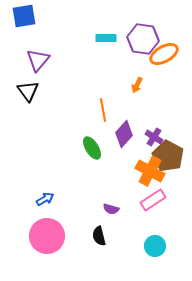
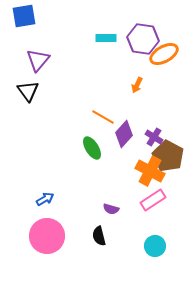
orange line: moved 7 px down; rotated 50 degrees counterclockwise
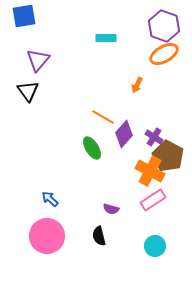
purple hexagon: moved 21 px right, 13 px up; rotated 12 degrees clockwise
blue arrow: moved 5 px right; rotated 108 degrees counterclockwise
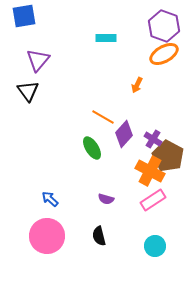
purple cross: moved 1 px left, 2 px down
purple semicircle: moved 5 px left, 10 px up
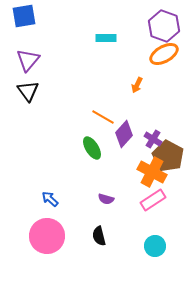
purple triangle: moved 10 px left
orange cross: moved 2 px right, 1 px down
